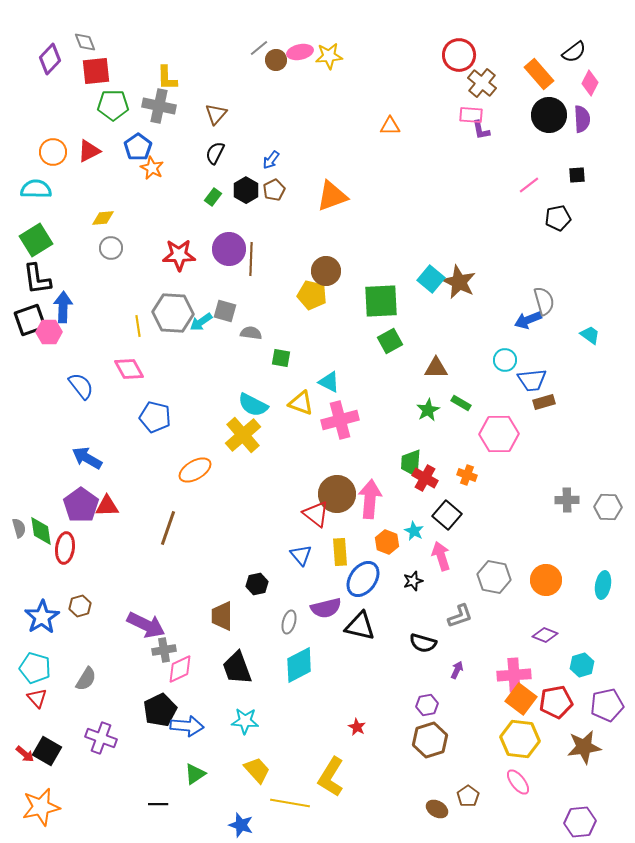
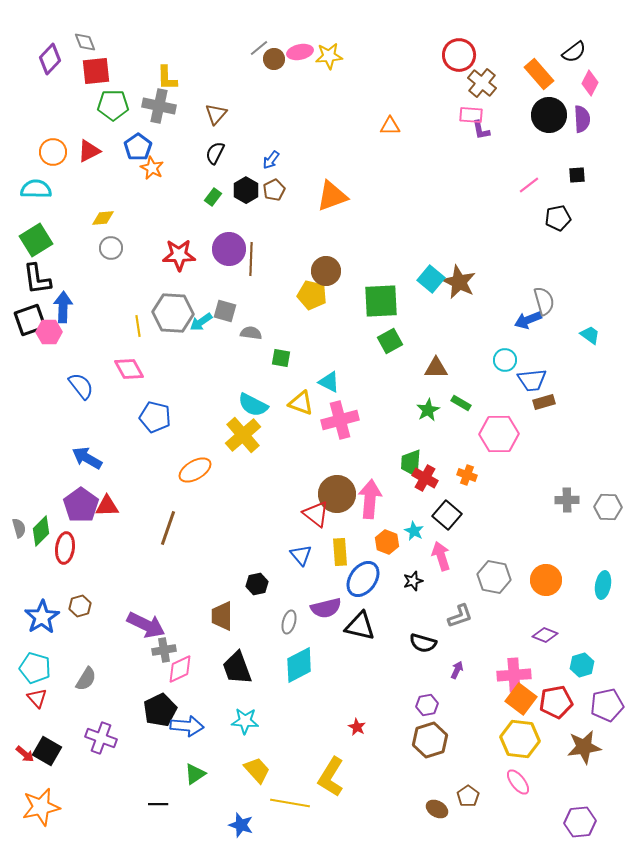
brown circle at (276, 60): moved 2 px left, 1 px up
green diamond at (41, 531): rotated 52 degrees clockwise
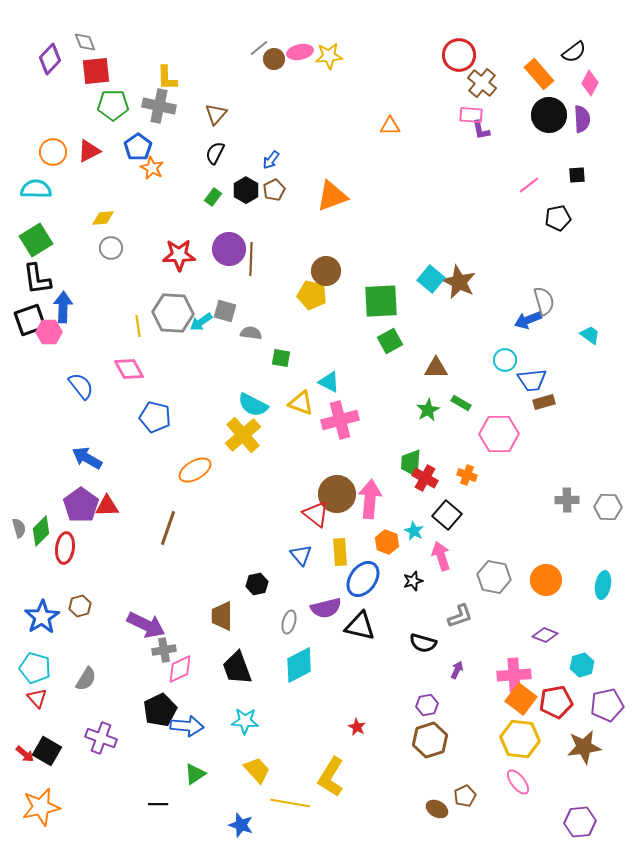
brown pentagon at (468, 796): moved 3 px left; rotated 10 degrees clockwise
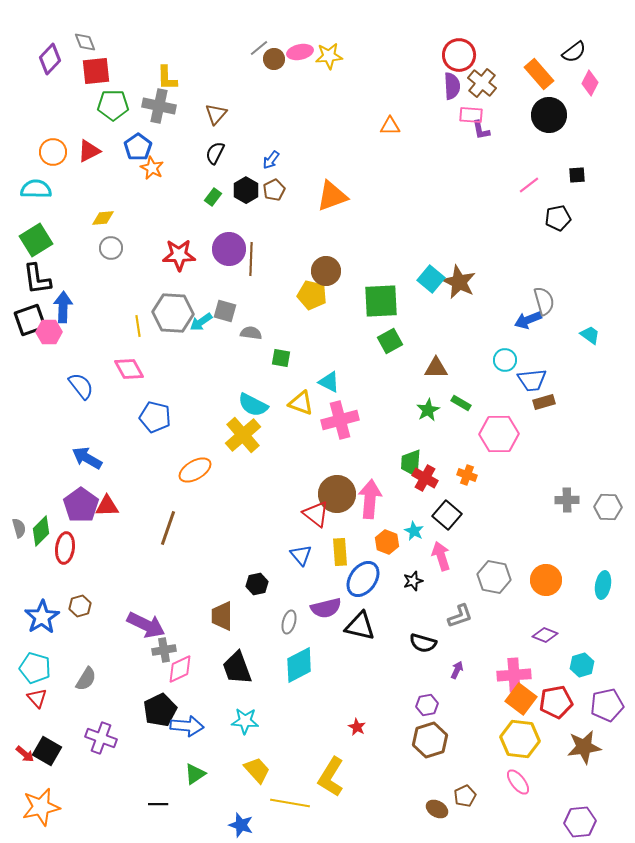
purple semicircle at (582, 119): moved 130 px left, 33 px up
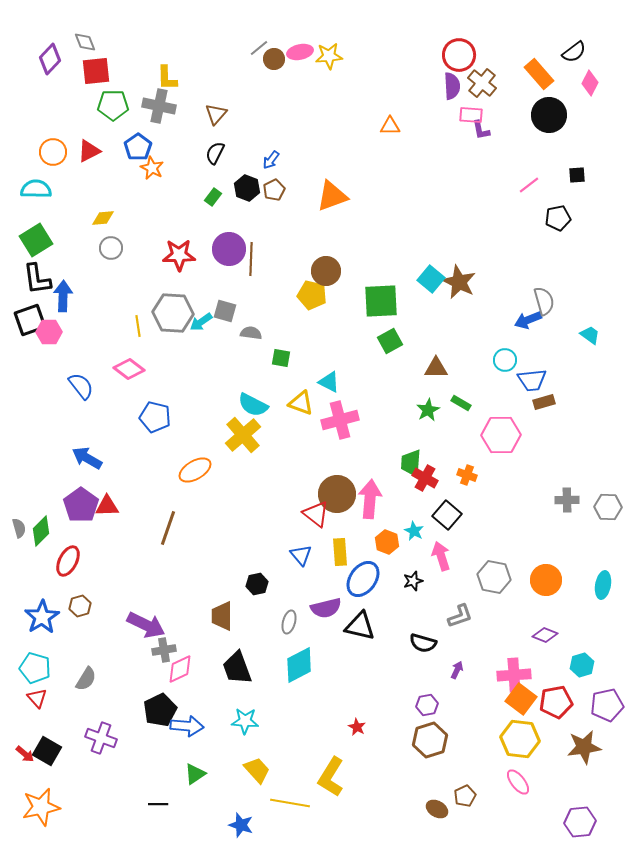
black hexagon at (246, 190): moved 1 px right, 2 px up; rotated 10 degrees counterclockwise
blue arrow at (63, 307): moved 11 px up
pink diamond at (129, 369): rotated 24 degrees counterclockwise
pink hexagon at (499, 434): moved 2 px right, 1 px down
red ellipse at (65, 548): moved 3 px right, 13 px down; rotated 20 degrees clockwise
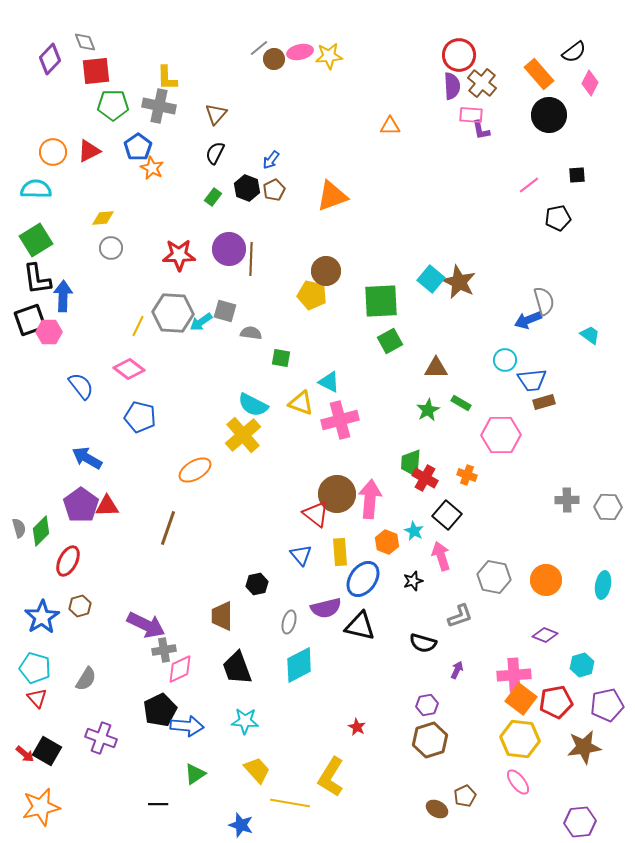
yellow line at (138, 326): rotated 35 degrees clockwise
blue pentagon at (155, 417): moved 15 px left
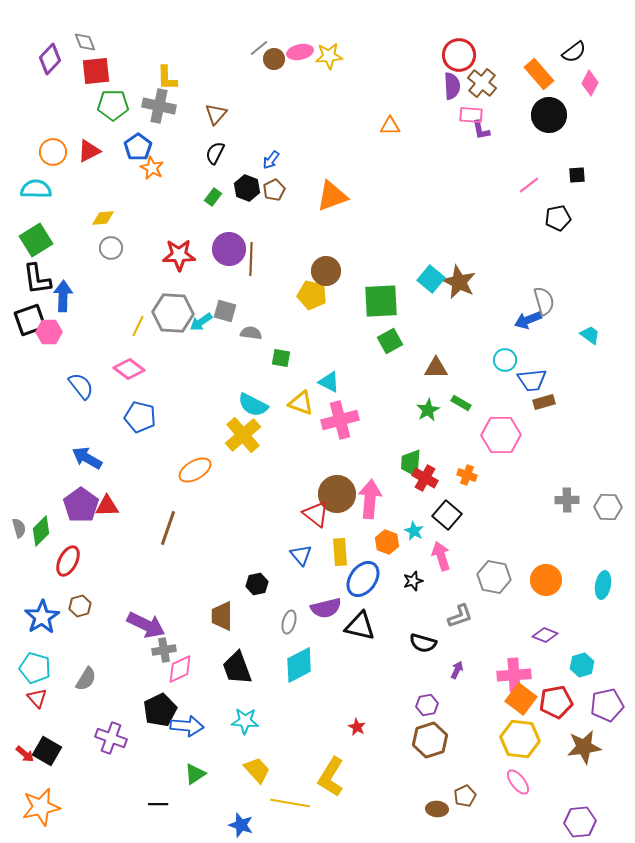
purple cross at (101, 738): moved 10 px right
brown ellipse at (437, 809): rotated 25 degrees counterclockwise
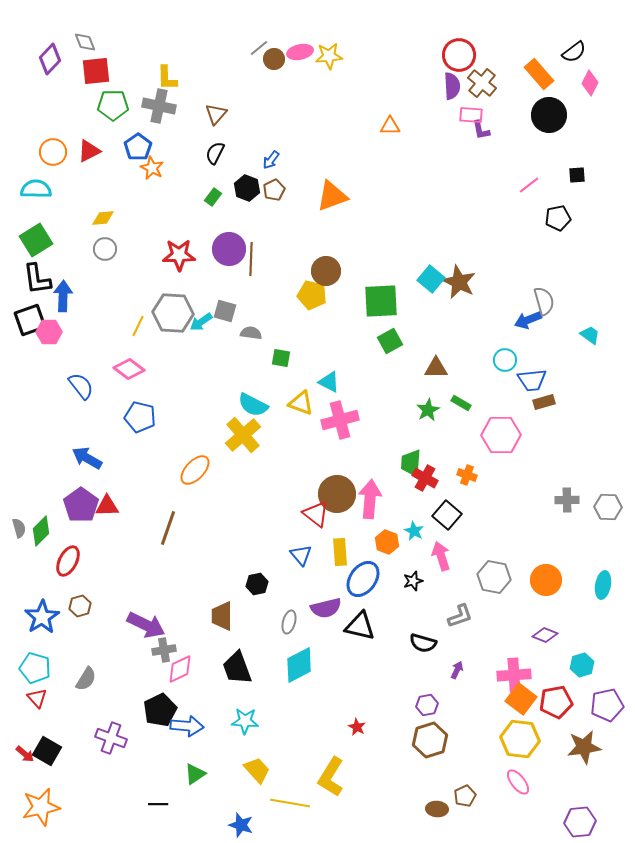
gray circle at (111, 248): moved 6 px left, 1 px down
orange ellipse at (195, 470): rotated 16 degrees counterclockwise
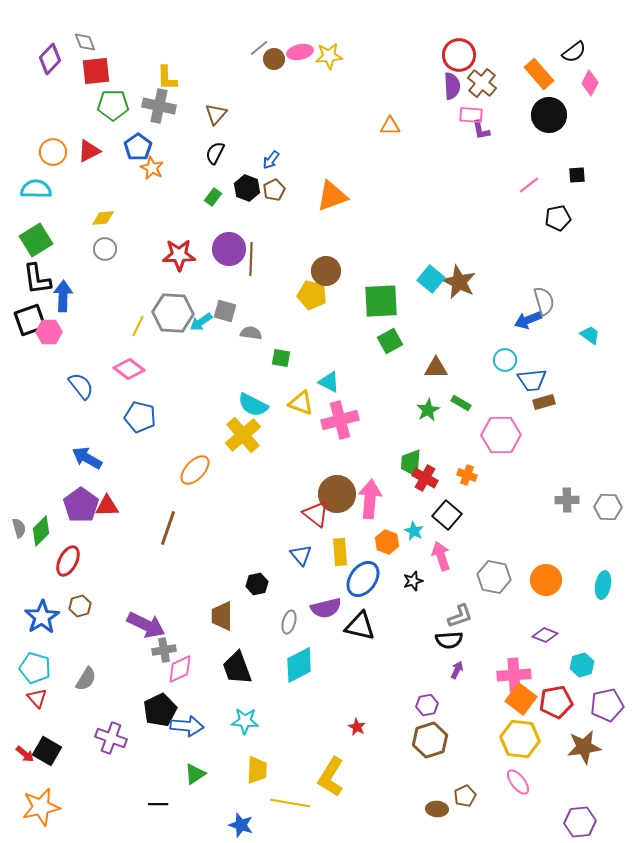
black semicircle at (423, 643): moved 26 px right, 3 px up; rotated 20 degrees counterclockwise
yellow trapezoid at (257, 770): rotated 44 degrees clockwise
